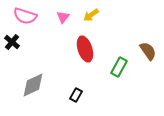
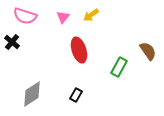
red ellipse: moved 6 px left, 1 px down
gray diamond: moved 1 px left, 9 px down; rotated 8 degrees counterclockwise
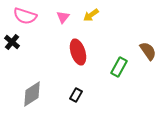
red ellipse: moved 1 px left, 2 px down
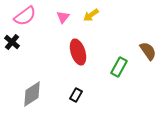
pink semicircle: rotated 55 degrees counterclockwise
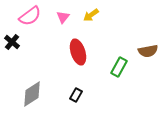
pink semicircle: moved 5 px right
brown semicircle: rotated 114 degrees clockwise
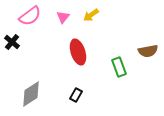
green rectangle: rotated 48 degrees counterclockwise
gray diamond: moved 1 px left
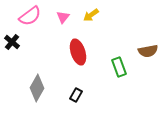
gray diamond: moved 6 px right, 6 px up; rotated 28 degrees counterclockwise
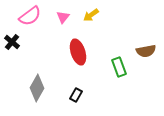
brown semicircle: moved 2 px left
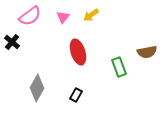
brown semicircle: moved 1 px right, 1 px down
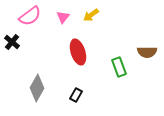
brown semicircle: rotated 12 degrees clockwise
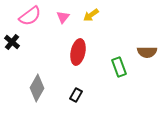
red ellipse: rotated 30 degrees clockwise
